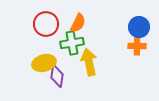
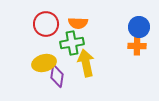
orange semicircle: rotated 66 degrees clockwise
yellow arrow: moved 3 px left, 1 px down
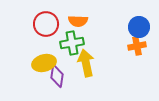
orange semicircle: moved 2 px up
orange cross: rotated 12 degrees counterclockwise
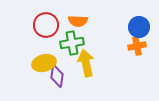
red circle: moved 1 px down
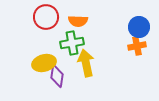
red circle: moved 8 px up
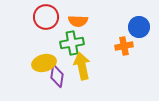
orange cross: moved 13 px left
yellow arrow: moved 4 px left, 3 px down
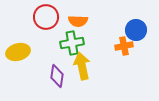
blue circle: moved 3 px left, 3 px down
yellow ellipse: moved 26 px left, 11 px up
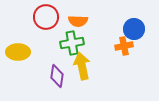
blue circle: moved 2 px left, 1 px up
yellow ellipse: rotated 15 degrees clockwise
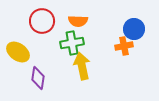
red circle: moved 4 px left, 4 px down
yellow ellipse: rotated 35 degrees clockwise
purple diamond: moved 19 px left, 2 px down
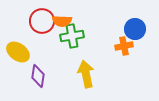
orange semicircle: moved 16 px left
blue circle: moved 1 px right
green cross: moved 7 px up
yellow arrow: moved 4 px right, 8 px down
purple diamond: moved 2 px up
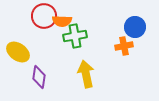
red circle: moved 2 px right, 5 px up
blue circle: moved 2 px up
green cross: moved 3 px right
purple diamond: moved 1 px right, 1 px down
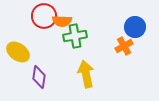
orange cross: rotated 18 degrees counterclockwise
